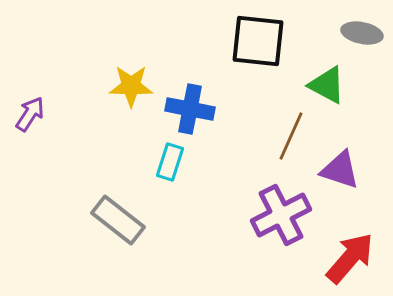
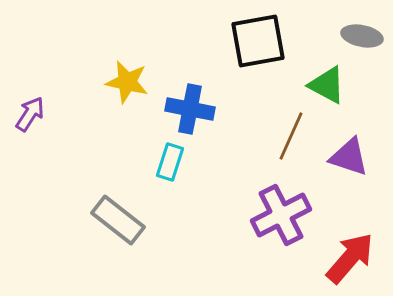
gray ellipse: moved 3 px down
black square: rotated 16 degrees counterclockwise
yellow star: moved 4 px left, 4 px up; rotated 12 degrees clockwise
purple triangle: moved 9 px right, 13 px up
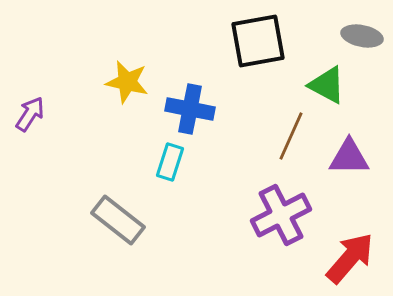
purple triangle: rotated 18 degrees counterclockwise
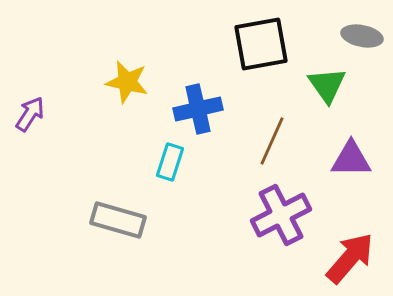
black square: moved 3 px right, 3 px down
green triangle: rotated 27 degrees clockwise
blue cross: moved 8 px right; rotated 24 degrees counterclockwise
brown line: moved 19 px left, 5 px down
purple triangle: moved 2 px right, 2 px down
gray rectangle: rotated 22 degrees counterclockwise
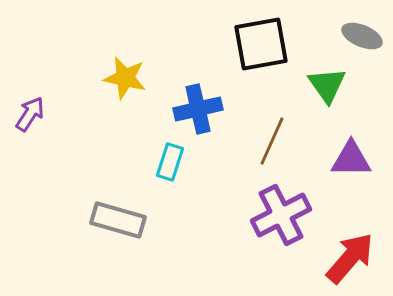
gray ellipse: rotated 12 degrees clockwise
yellow star: moved 2 px left, 4 px up
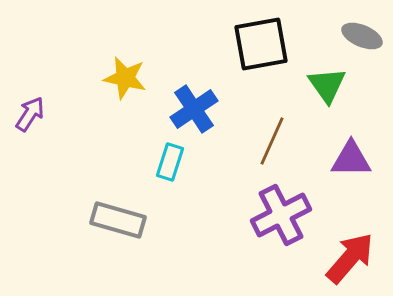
blue cross: moved 4 px left; rotated 21 degrees counterclockwise
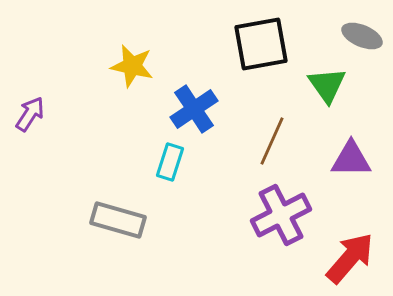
yellow star: moved 7 px right, 12 px up
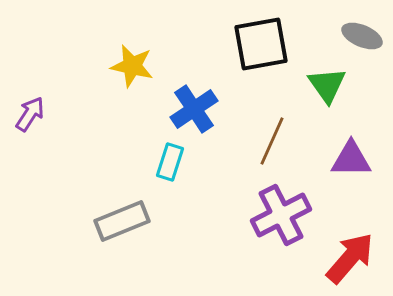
gray rectangle: moved 4 px right, 1 px down; rotated 38 degrees counterclockwise
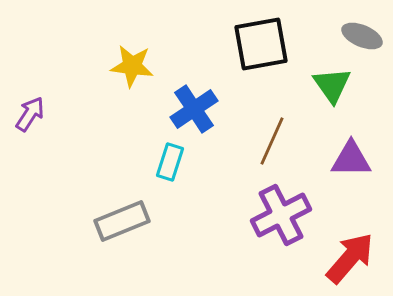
yellow star: rotated 6 degrees counterclockwise
green triangle: moved 5 px right
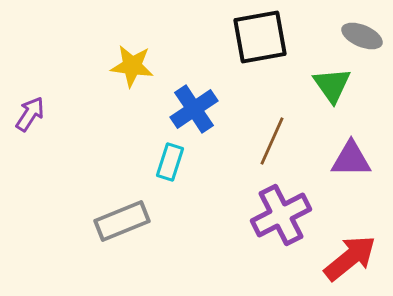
black square: moved 1 px left, 7 px up
red arrow: rotated 10 degrees clockwise
